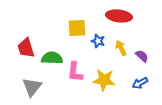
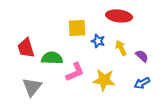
pink L-shape: rotated 120 degrees counterclockwise
blue arrow: moved 2 px right
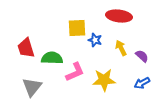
blue star: moved 3 px left, 1 px up
yellow star: rotated 10 degrees counterclockwise
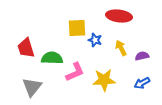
purple semicircle: rotated 56 degrees counterclockwise
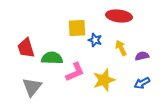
yellow star: rotated 15 degrees counterclockwise
